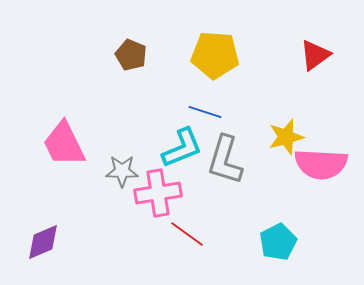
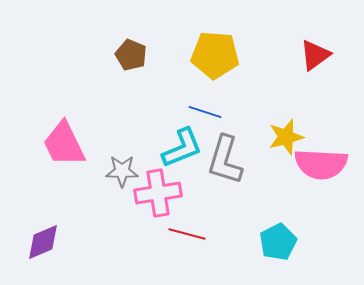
red line: rotated 21 degrees counterclockwise
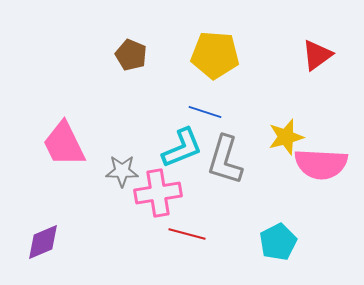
red triangle: moved 2 px right
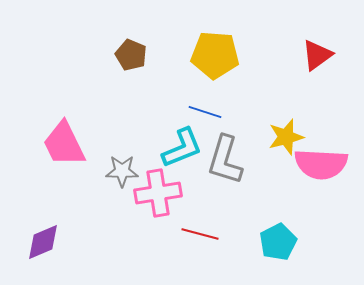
red line: moved 13 px right
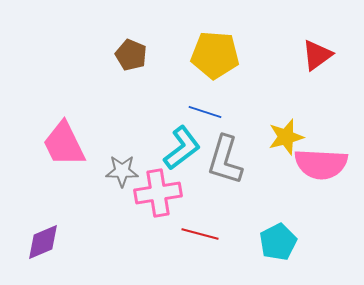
cyan L-shape: rotated 15 degrees counterclockwise
